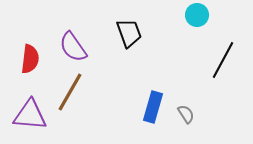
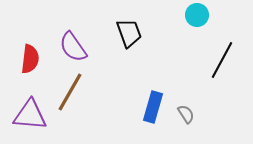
black line: moved 1 px left
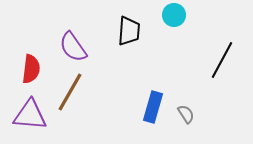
cyan circle: moved 23 px left
black trapezoid: moved 2 px up; rotated 24 degrees clockwise
red semicircle: moved 1 px right, 10 px down
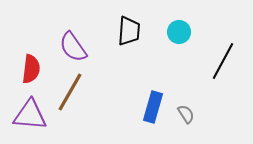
cyan circle: moved 5 px right, 17 px down
black line: moved 1 px right, 1 px down
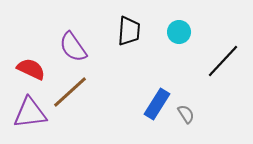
black line: rotated 15 degrees clockwise
red semicircle: rotated 72 degrees counterclockwise
brown line: rotated 18 degrees clockwise
blue rectangle: moved 4 px right, 3 px up; rotated 16 degrees clockwise
purple triangle: moved 2 px up; rotated 12 degrees counterclockwise
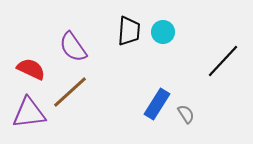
cyan circle: moved 16 px left
purple triangle: moved 1 px left
